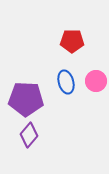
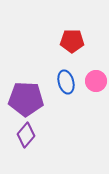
purple diamond: moved 3 px left
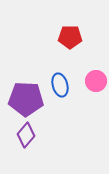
red pentagon: moved 2 px left, 4 px up
blue ellipse: moved 6 px left, 3 px down
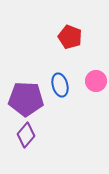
red pentagon: rotated 20 degrees clockwise
